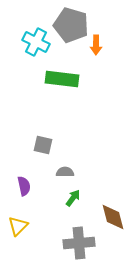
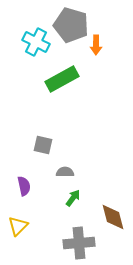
green rectangle: rotated 36 degrees counterclockwise
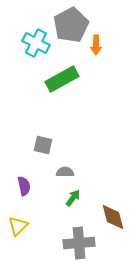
gray pentagon: rotated 28 degrees clockwise
cyan cross: moved 1 px down
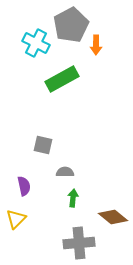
green arrow: rotated 30 degrees counterclockwise
brown diamond: rotated 36 degrees counterclockwise
yellow triangle: moved 2 px left, 7 px up
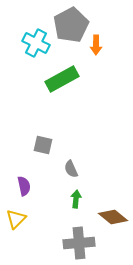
gray semicircle: moved 6 px right, 3 px up; rotated 114 degrees counterclockwise
green arrow: moved 3 px right, 1 px down
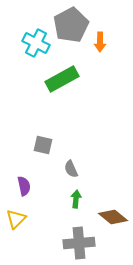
orange arrow: moved 4 px right, 3 px up
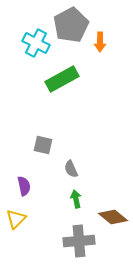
green arrow: rotated 18 degrees counterclockwise
gray cross: moved 2 px up
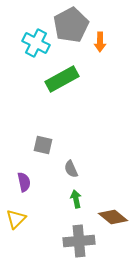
purple semicircle: moved 4 px up
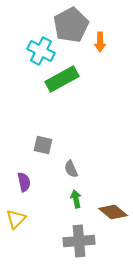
cyan cross: moved 5 px right, 8 px down
brown diamond: moved 5 px up
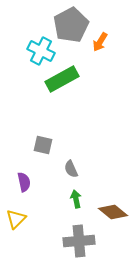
orange arrow: rotated 30 degrees clockwise
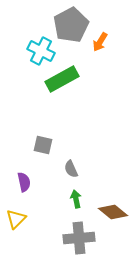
gray cross: moved 3 px up
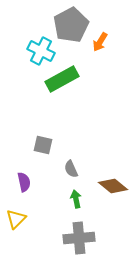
brown diamond: moved 26 px up
